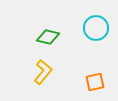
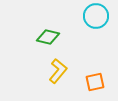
cyan circle: moved 12 px up
yellow L-shape: moved 15 px right, 1 px up
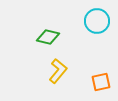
cyan circle: moved 1 px right, 5 px down
orange square: moved 6 px right
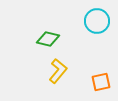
green diamond: moved 2 px down
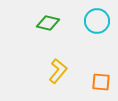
green diamond: moved 16 px up
orange square: rotated 18 degrees clockwise
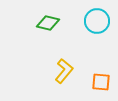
yellow L-shape: moved 6 px right
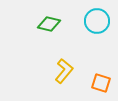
green diamond: moved 1 px right, 1 px down
orange square: moved 1 px down; rotated 12 degrees clockwise
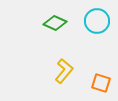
green diamond: moved 6 px right, 1 px up; rotated 10 degrees clockwise
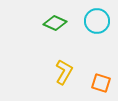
yellow L-shape: moved 1 px down; rotated 10 degrees counterclockwise
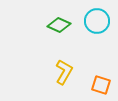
green diamond: moved 4 px right, 2 px down
orange square: moved 2 px down
